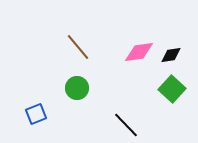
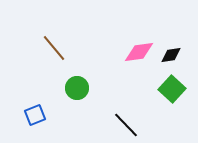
brown line: moved 24 px left, 1 px down
blue square: moved 1 px left, 1 px down
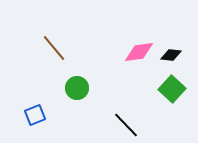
black diamond: rotated 15 degrees clockwise
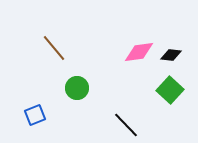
green square: moved 2 px left, 1 px down
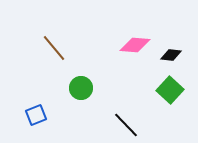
pink diamond: moved 4 px left, 7 px up; rotated 12 degrees clockwise
green circle: moved 4 px right
blue square: moved 1 px right
